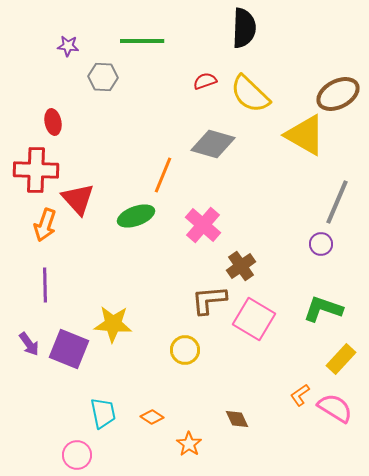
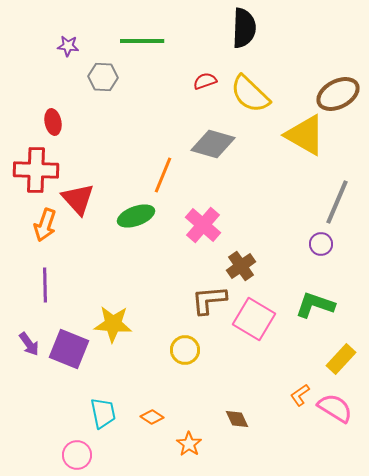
green L-shape: moved 8 px left, 4 px up
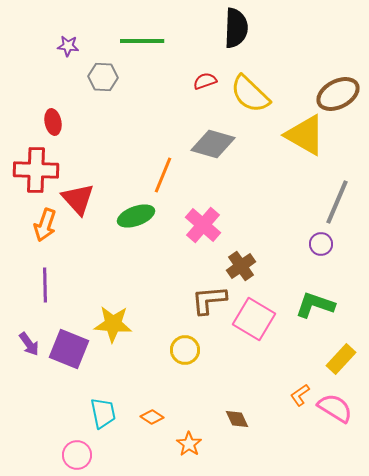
black semicircle: moved 8 px left
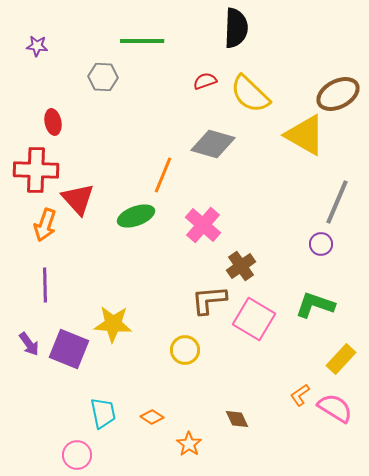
purple star: moved 31 px left
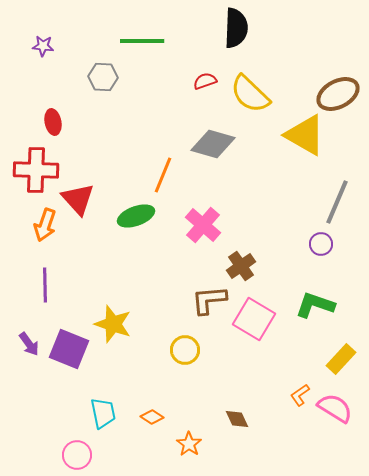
purple star: moved 6 px right
yellow star: rotated 15 degrees clockwise
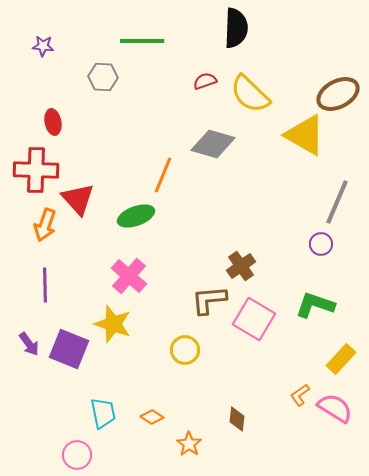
pink cross: moved 74 px left, 51 px down
brown diamond: rotated 30 degrees clockwise
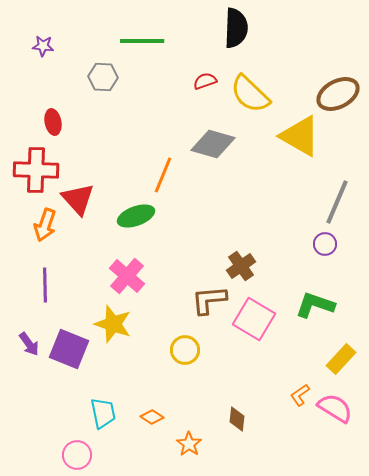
yellow triangle: moved 5 px left, 1 px down
purple circle: moved 4 px right
pink cross: moved 2 px left
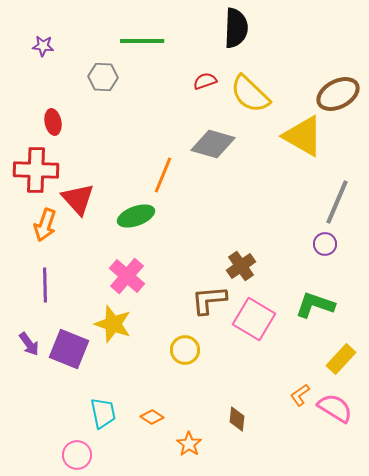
yellow triangle: moved 3 px right
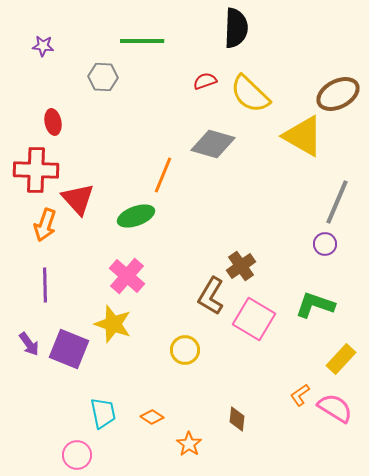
brown L-shape: moved 2 px right, 4 px up; rotated 54 degrees counterclockwise
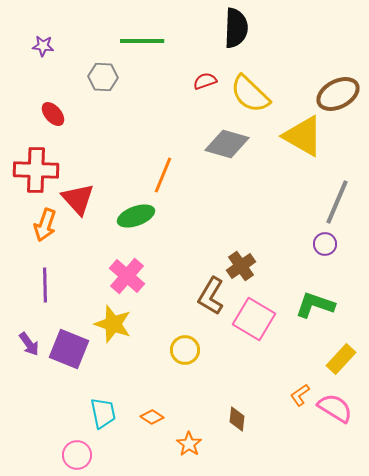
red ellipse: moved 8 px up; rotated 30 degrees counterclockwise
gray diamond: moved 14 px right
